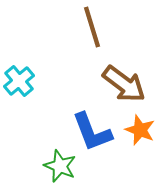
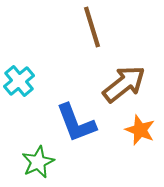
brown arrow: rotated 75 degrees counterclockwise
blue L-shape: moved 16 px left, 9 px up
green star: moved 22 px left, 4 px up; rotated 24 degrees clockwise
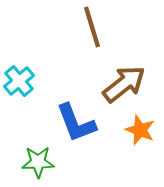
green star: rotated 24 degrees clockwise
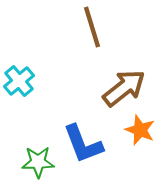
brown arrow: moved 4 px down
blue L-shape: moved 7 px right, 21 px down
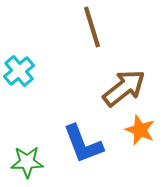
cyan cross: moved 10 px up
green star: moved 11 px left
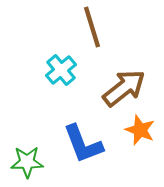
cyan cross: moved 42 px right, 1 px up
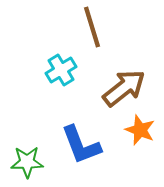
cyan cross: rotated 8 degrees clockwise
blue L-shape: moved 2 px left, 1 px down
